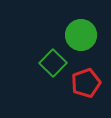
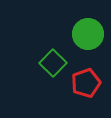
green circle: moved 7 px right, 1 px up
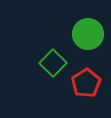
red pentagon: rotated 12 degrees counterclockwise
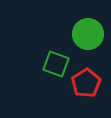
green square: moved 3 px right, 1 px down; rotated 24 degrees counterclockwise
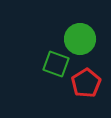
green circle: moved 8 px left, 5 px down
